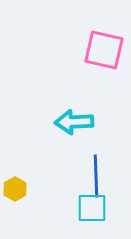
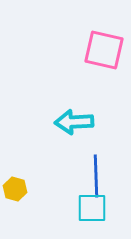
yellow hexagon: rotated 15 degrees counterclockwise
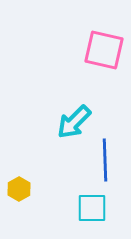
cyan arrow: rotated 42 degrees counterclockwise
blue line: moved 9 px right, 16 px up
yellow hexagon: moved 4 px right; rotated 15 degrees clockwise
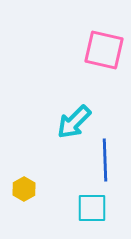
yellow hexagon: moved 5 px right
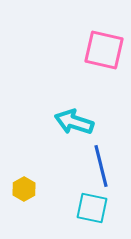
cyan arrow: rotated 63 degrees clockwise
blue line: moved 4 px left, 6 px down; rotated 12 degrees counterclockwise
cyan square: rotated 12 degrees clockwise
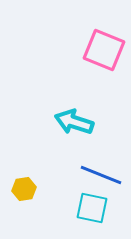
pink square: rotated 9 degrees clockwise
blue line: moved 9 px down; rotated 54 degrees counterclockwise
yellow hexagon: rotated 20 degrees clockwise
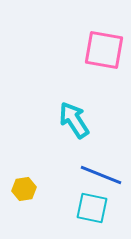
pink square: rotated 12 degrees counterclockwise
cyan arrow: moved 2 px up; rotated 39 degrees clockwise
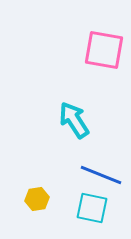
yellow hexagon: moved 13 px right, 10 px down
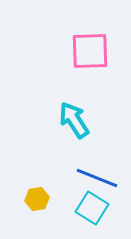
pink square: moved 14 px left, 1 px down; rotated 12 degrees counterclockwise
blue line: moved 4 px left, 3 px down
cyan square: rotated 20 degrees clockwise
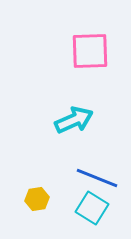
cyan arrow: rotated 99 degrees clockwise
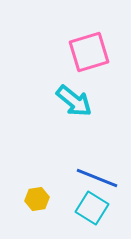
pink square: moved 1 px left, 1 px down; rotated 15 degrees counterclockwise
cyan arrow: moved 19 px up; rotated 63 degrees clockwise
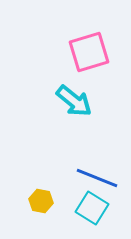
yellow hexagon: moved 4 px right, 2 px down; rotated 20 degrees clockwise
